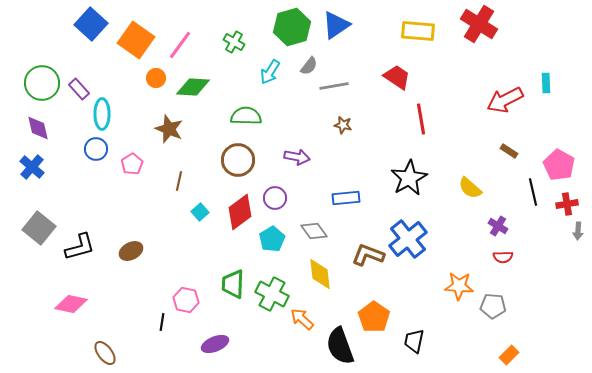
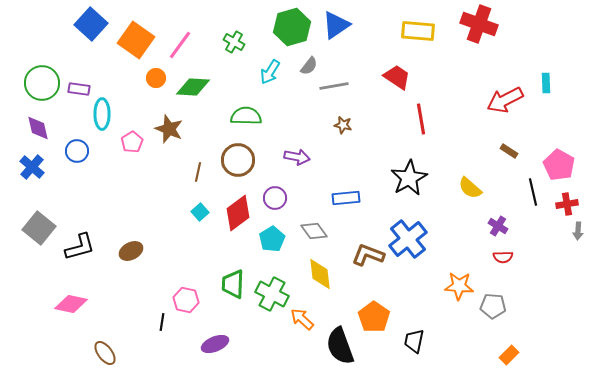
red cross at (479, 24): rotated 12 degrees counterclockwise
purple rectangle at (79, 89): rotated 40 degrees counterclockwise
blue circle at (96, 149): moved 19 px left, 2 px down
pink pentagon at (132, 164): moved 22 px up
brown line at (179, 181): moved 19 px right, 9 px up
red diamond at (240, 212): moved 2 px left, 1 px down
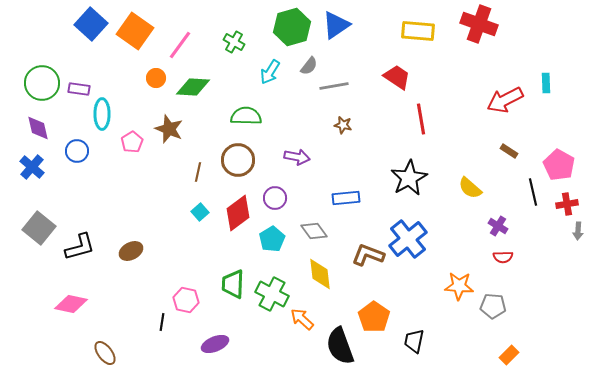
orange square at (136, 40): moved 1 px left, 9 px up
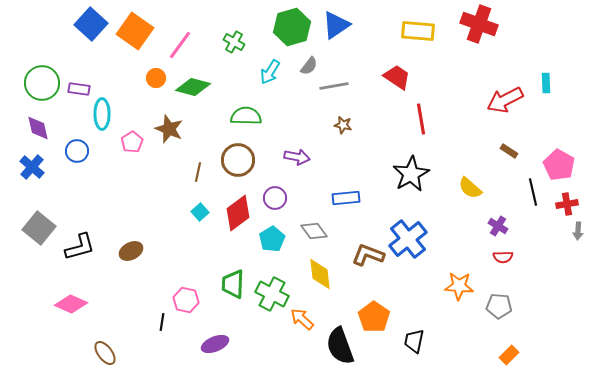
green diamond at (193, 87): rotated 12 degrees clockwise
black star at (409, 178): moved 2 px right, 4 px up
pink diamond at (71, 304): rotated 12 degrees clockwise
gray pentagon at (493, 306): moved 6 px right
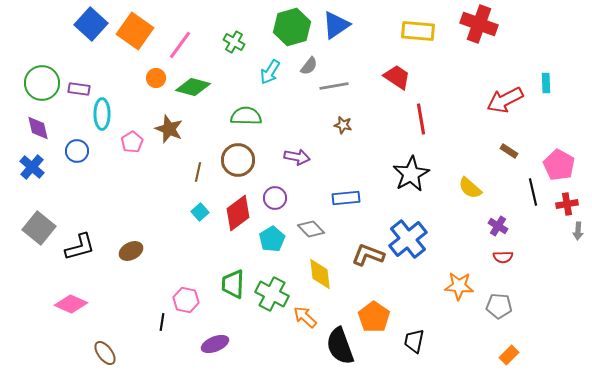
gray diamond at (314, 231): moved 3 px left, 2 px up; rotated 8 degrees counterclockwise
orange arrow at (302, 319): moved 3 px right, 2 px up
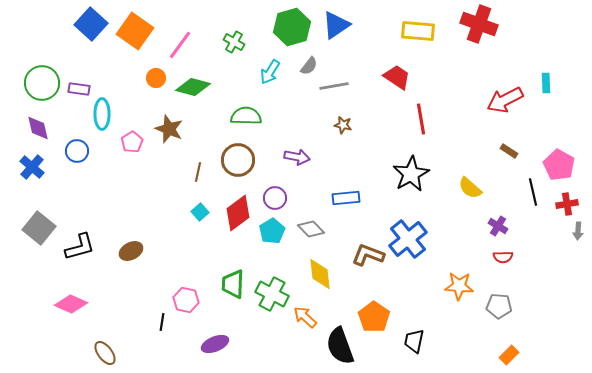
cyan pentagon at (272, 239): moved 8 px up
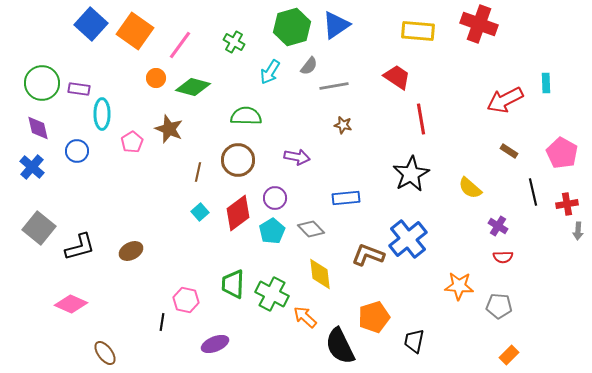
pink pentagon at (559, 165): moved 3 px right, 12 px up
orange pentagon at (374, 317): rotated 20 degrees clockwise
black semicircle at (340, 346): rotated 6 degrees counterclockwise
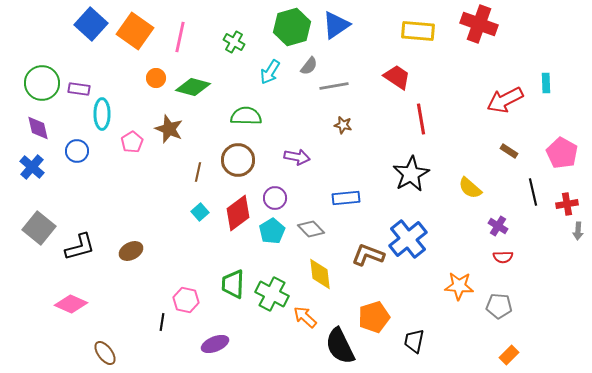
pink line at (180, 45): moved 8 px up; rotated 24 degrees counterclockwise
